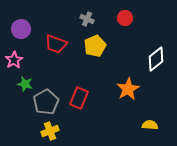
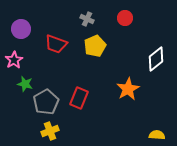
yellow semicircle: moved 7 px right, 10 px down
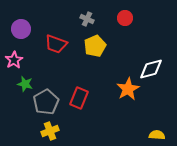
white diamond: moved 5 px left, 10 px down; rotated 25 degrees clockwise
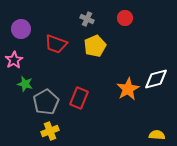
white diamond: moved 5 px right, 10 px down
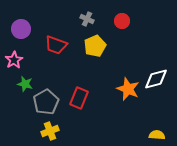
red circle: moved 3 px left, 3 px down
red trapezoid: moved 1 px down
orange star: rotated 20 degrees counterclockwise
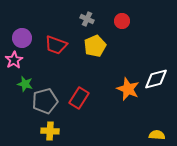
purple circle: moved 1 px right, 9 px down
red rectangle: rotated 10 degrees clockwise
gray pentagon: moved 1 px left, 1 px up; rotated 15 degrees clockwise
yellow cross: rotated 24 degrees clockwise
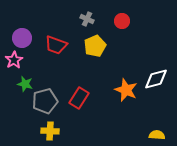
orange star: moved 2 px left, 1 px down
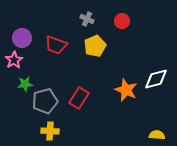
green star: rotated 21 degrees counterclockwise
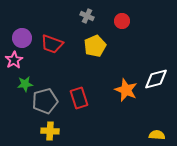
gray cross: moved 3 px up
red trapezoid: moved 4 px left, 1 px up
red rectangle: rotated 50 degrees counterclockwise
